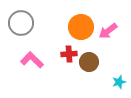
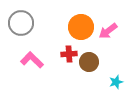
cyan star: moved 3 px left
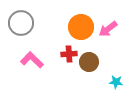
pink arrow: moved 2 px up
cyan star: rotated 24 degrees clockwise
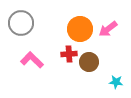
orange circle: moved 1 px left, 2 px down
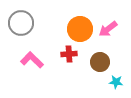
brown circle: moved 11 px right
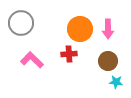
pink arrow: rotated 54 degrees counterclockwise
brown circle: moved 8 px right, 1 px up
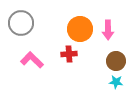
pink arrow: moved 1 px down
brown circle: moved 8 px right
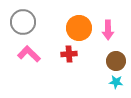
gray circle: moved 2 px right, 1 px up
orange circle: moved 1 px left, 1 px up
pink L-shape: moved 3 px left, 6 px up
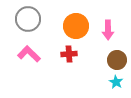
gray circle: moved 5 px right, 3 px up
orange circle: moved 3 px left, 2 px up
brown circle: moved 1 px right, 1 px up
cyan star: rotated 24 degrees clockwise
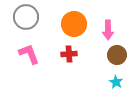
gray circle: moved 2 px left, 2 px up
orange circle: moved 2 px left, 2 px up
pink L-shape: rotated 25 degrees clockwise
brown circle: moved 5 px up
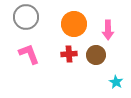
brown circle: moved 21 px left
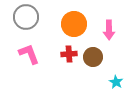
pink arrow: moved 1 px right
brown circle: moved 3 px left, 2 px down
